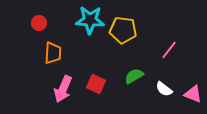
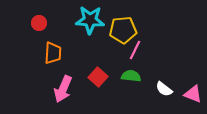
yellow pentagon: rotated 12 degrees counterclockwise
pink line: moved 34 px left; rotated 12 degrees counterclockwise
green semicircle: moved 3 px left; rotated 36 degrees clockwise
red square: moved 2 px right, 7 px up; rotated 18 degrees clockwise
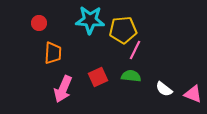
red square: rotated 24 degrees clockwise
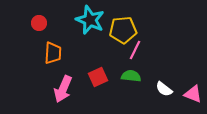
cyan star: rotated 20 degrees clockwise
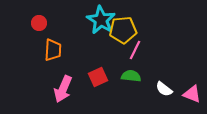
cyan star: moved 11 px right; rotated 8 degrees clockwise
orange trapezoid: moved 3 px up
pink triangle: moved 1 px left
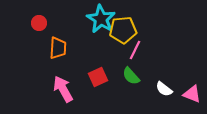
cyan star: moved 1 px up
orange trapezoid: moved 5 px right, 2 px up
green semicircle: rotated 138 degrees counterclockwise
pink arrow: rotated 128 degrees clockwise
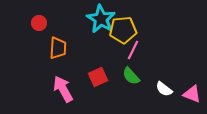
pink line: moved 2 px left
